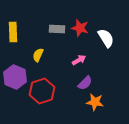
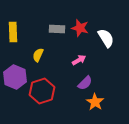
orange star: rotated 24 degrees clockwise
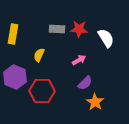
red star: moved 1 px left, 1 px down; rotated 12 degrees counterclockwise
yellow rectangle: moved 2 px down; rotated 12 degrees clockwise
yellow semicircle: moved 1 px right
red hexagon: rotated 20 degrees clockwise
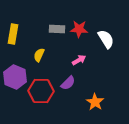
white semicircle: moved 1 px down
purple semicircle: moved 17 px left
red hexagon: moved 1 px left
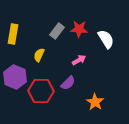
gray rectangle: moved 2 px down; rotated 56 degrees counterclockwise
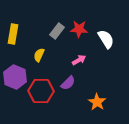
orange star: moved 2 px right
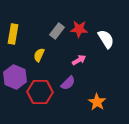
red hexagon: moved 1 px left, 1 px down
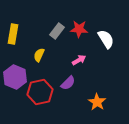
red hexagon: rotated 15 degrees counterclockwise
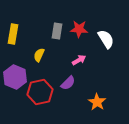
gray rectangle: rotated 28 degrees counterclockwise
